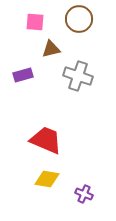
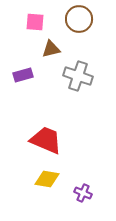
purple cross: moved 1 px left, 1 px up
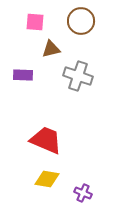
brown circle: moved 2 px right, 2 px down
purple rectangle: rotated 18 degrees clockwise
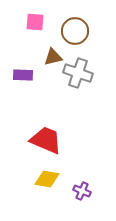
brown circle: moved 6 px left, 10 px down
brown triangle: moved 2 px right, 8 px down
gray cross: moved 3 px up
purple cross: moved 1 px left, 2 px up
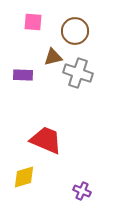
pink square: moved 2 px left
yellow diamond: moved 23 px left, 2 px up; rotated 25 degrees counterclockwise
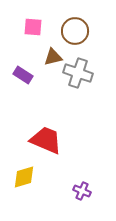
pink square: moved 5 px down
purple rectangle: rotated 30 degrees clockwise
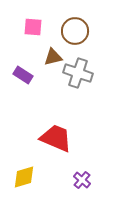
red trapezoid: moved 10 px right, 2 px up
purple cross: moved 11 px up; rotated 18 degrees clockwise
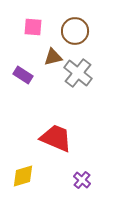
gray cross: rotated 20 degrees clockwise
yellow diamond: moved 1 px left, 1 px up
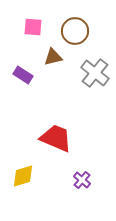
gray cross: moved 17 px right
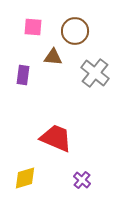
brown triangle: rotated 18 degrees clockwise
purple rectangle: rotated 66 degrees clockwise
yellow diamond: moved 2 px right, 2 px down
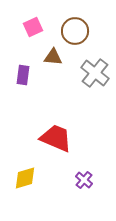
pink square: rotated 30 degrees counterclockwise
purple cross: moved 2 px right
